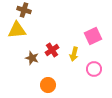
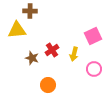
brown cross: moved 6 px right, 1 px down; rotated 16 degrees counterclockwise
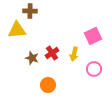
red cross: moved 3 px down
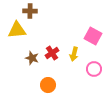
pink square: rotated 36 degrees counterclockwise
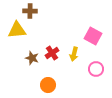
pink circle: moved 2 px right
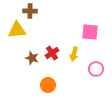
pink square: moved 3 px left, 4 px up; rotated 24 degrees counterclockwise
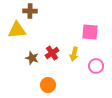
pink circle: moved 3 px up
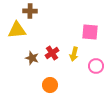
orange circle: moved 2 px right
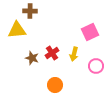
pink square: rotated 30 degrees counterclockwise
orange circle: moved 5 px right
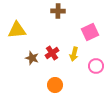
brown cross: moved 28 px right
